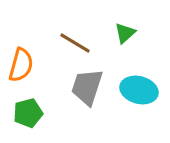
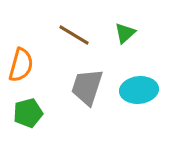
brown line: moved 1 px left, 8 px up
cyan ellipse: rotated 21 degrees counterclockwise
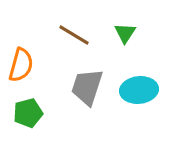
green triangle: rotated 15 degrees counterclockwise
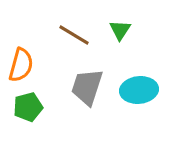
green triangle: moved 5 px left, 3 px up
green pentagon: moved 6 px up
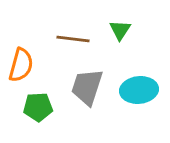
brown line: moved 1 px left, 4 px down; rotated 24 degrees counterclockwise
green pentagon: moved 10 px right; rotated 12 degrees clockwise
